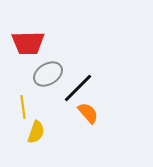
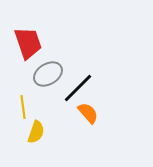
red trapezoid: rotated 108 degrees counterclockwise
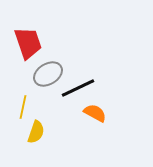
black line: rotated 20 degrees clockwise
yellow line: rotated 20 degrees clockwise
orange semicircle: moved 7 px right; rotated 20 degrees counterclockwise
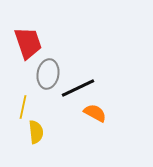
gray ellipse: rotated 48 degrees counterclockwise
yellow semicircle: rotated 25 degrees counterclockwise
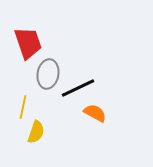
yellow semicircle: rotated 25 degrees clockwise
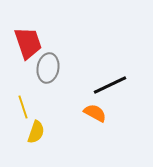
gray ellipse: moved 6 px up
black line: moved 32 px right, 3 px up
yellow line: rotated 30 degrees counterclockwise
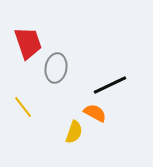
gray ellipse: moved 8 px right
yellow line: rotated 20 degrees counterclockwise
yellow semicircle: moved 38 px right
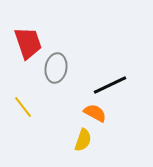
yellow semicircle: moved 9 px right, 8 px down
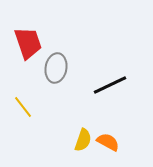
orange semicircle: moved 13 px right, 29 px down
